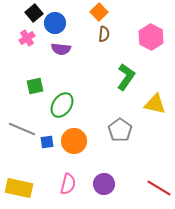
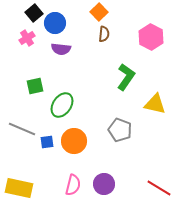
gray pentagon: rotated 15 degrees counterclockwise
pink semicircle: moved 5 px right, 1 px down
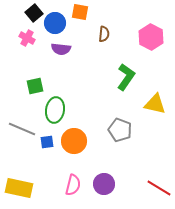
orange square: moved 19 px left; rotated 36 degrees counterclockwise
pink cross: rotated 28 degrees counterclockwise
green ellipse: moved 7 px left, 5 px down; rotated 25 degrees counterclockwise
